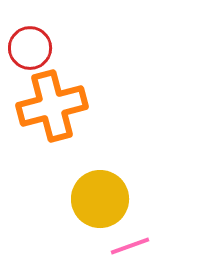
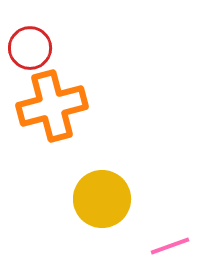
yellow circle: moved 2 px right
pink line: moved 40 px right
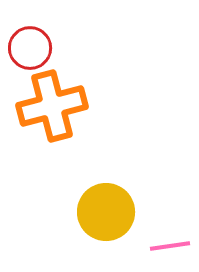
yellow circle: moved 4 px right, 13 px down
pink line: rotated 12 degrees clockwise
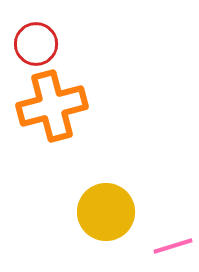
red circle: moved 6 px right, 4 px up
pink line: moved 3 px right; rotated 9 degrees counterclockwise
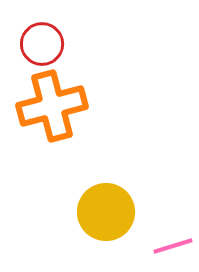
red circle: moved 6 px right
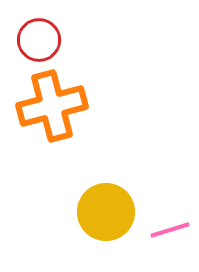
red circle: moved 3 px left, 4 px up
pink line: moved 3 px left, 16 px up
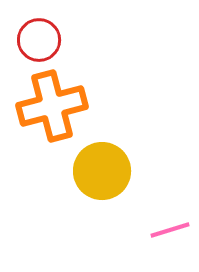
yellow circle: moved 4 px left, 41 px up
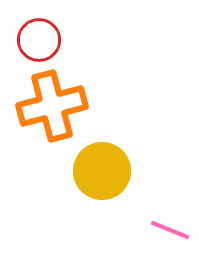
pink line: rotated 39 degrees clockwise
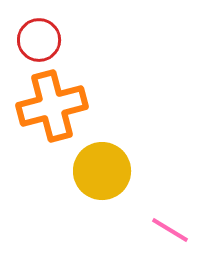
pink line: rotated 9 degrees clockwise
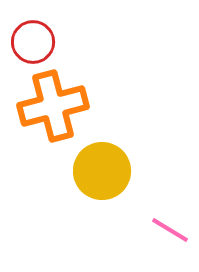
red circle: moved 6 px left, 2 px down
orange cross: moved 1 px right
